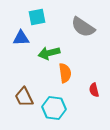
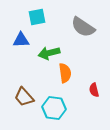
blue triangle: moved 2 px down
brown trapezoid: rotated 15 degrees counterclockwise
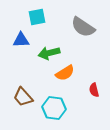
orange semicircle: rotated 66 degrees clockwise
brown trapezoid: moved 1 px left
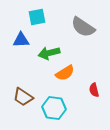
brown trapezoid: rotated 15 degrees counterclockwise
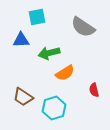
cyan hexagon: rotated 25 degrees counterclockwise
